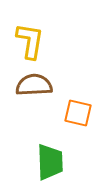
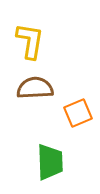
brown semicircle: moved 1 px right, 3 px down
orange square: rotated 36 degrees counterclockwise
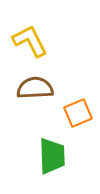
yellow L-shape: rotated 36 degrees counterclockwise
green trapezoid: moved 2 px right, 6 px up
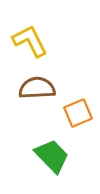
brown semicircle: moved 2 px right
green trapezoid: rotated 42 degrees counterclockwise
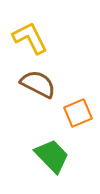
yellow L-shape: moved 3 px up
brown semicircle: moved 1 px right, 4 px up; rotated 30 degrees clockwise
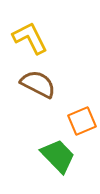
orange square: moved 4 px right, 8 px down
green trapezoid: moved 6 px right
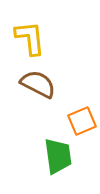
yellow L-shape: rotated 21 degrees clockwise
green trapezoid: rotated 36 degrees clockwise
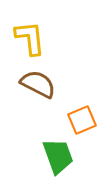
orange square: moved 1 px up
green trapezoid: rotated 12 degrees counterclockwise
